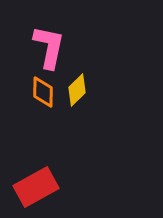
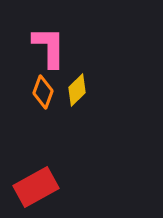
pink L-shape: rotated 12 degrees counterclockwise
orange diamond: rotated 20 degrees clockwise
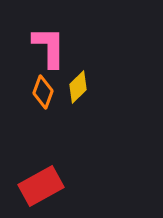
yellow diamond: moved 1 px right, 3 px up
red rectangle: moved 5 px right, 1 px up
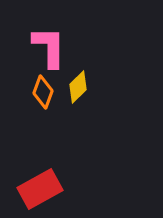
red rectangle: moved 1 px left, 3 px down
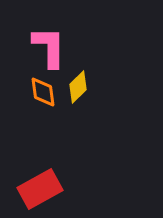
orange diamond: rotated 28 degrees counterclockwise
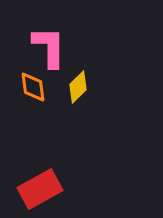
orange diamond: moved 10 px left, 5 px up
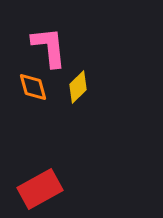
pink L-shape: rotated 6 degrees counterclockwise
orange diamond: rotated 8 degrees counterclockwise
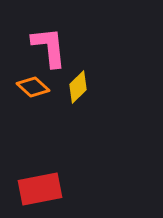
orange diamond: rotated 32 degrees counterclockwise
red rectangle: rotated 18 degrees clockwise
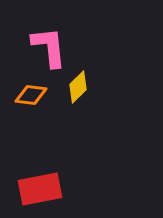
orange diamond: moved 2 px left, 8 px down; rotated 36 degrees counterclockwise
